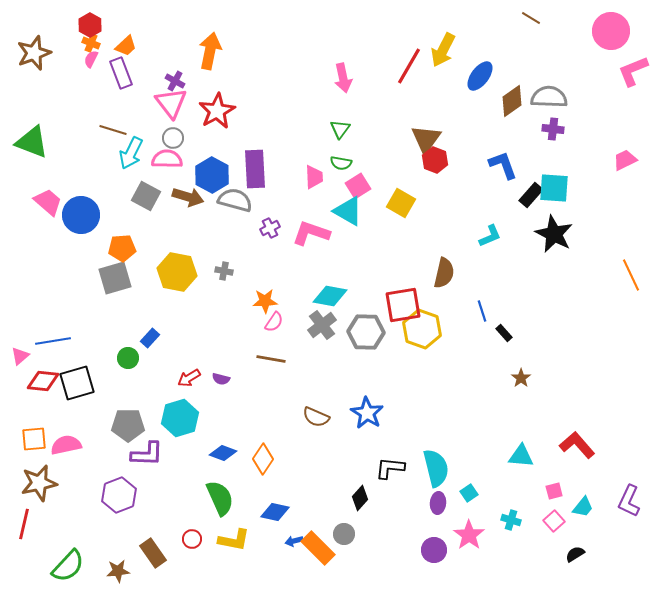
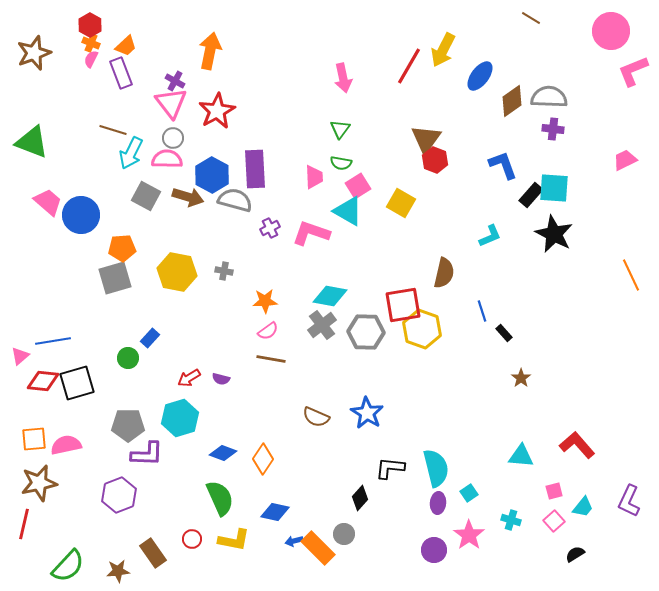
pink semicircle at (274, 322): moved 6 px left, 9 px down; rotated 20 degrees clockwise
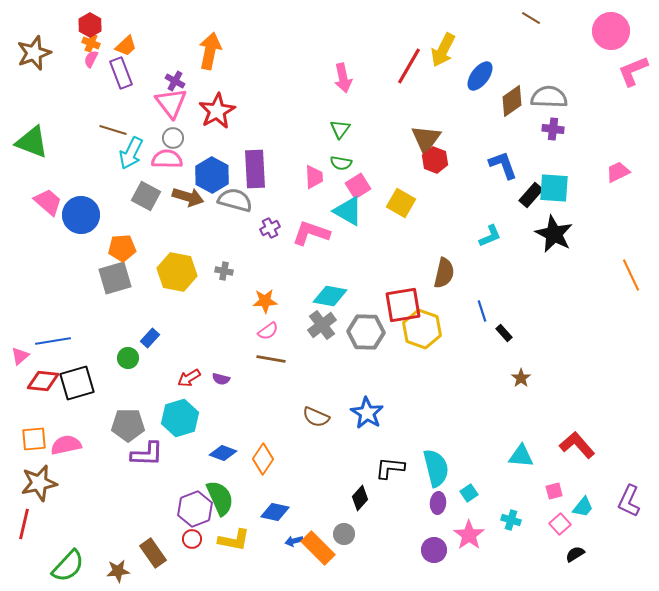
pink trapezoid at (625, 160): moved 7 px left, 12 px down
purple hexagon at (119, 495): moved 76 px right, 14 px down
pink square at (554, 521): moved 6 px right, 3 px down
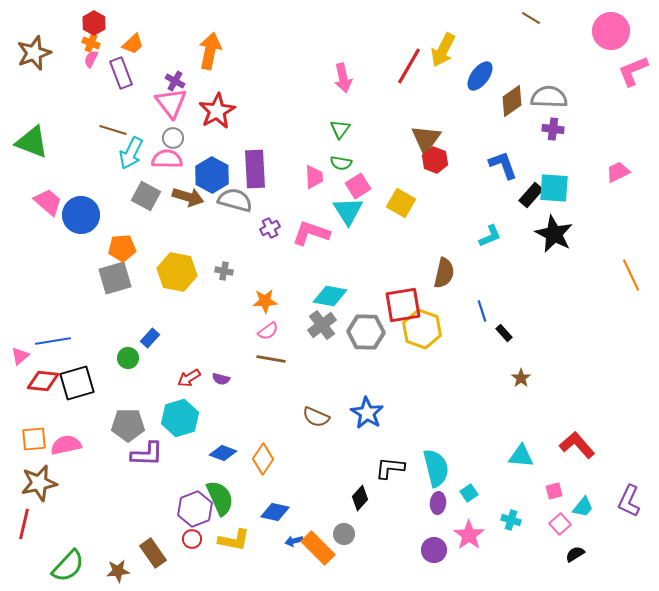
red hexagon at (90, 25): moved 4 px right, 2 px up
orange trapezoid at (126, 46): moved 7 px right, 2 px up
cyan triangle at (348, 211): rotated 28 degrees clockwise
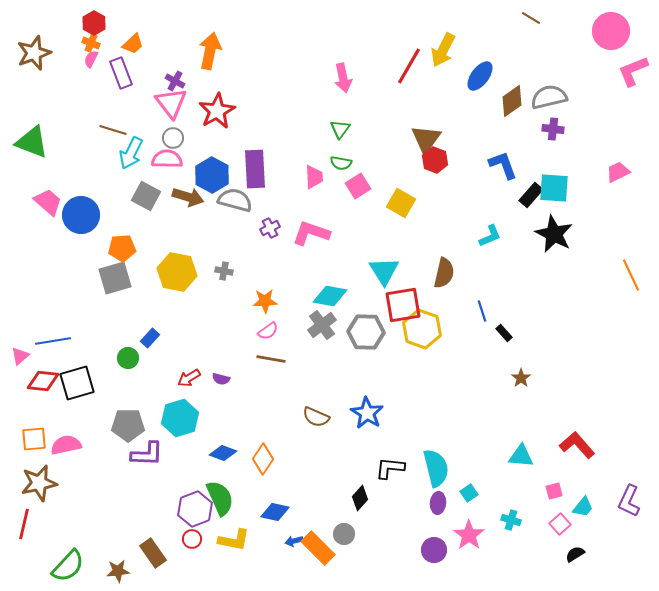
gray semicircle at (549, 97): rotated 15 degrees counterclockwise
cyan triangle at (348, 211): moved 36 px right, 60 px down
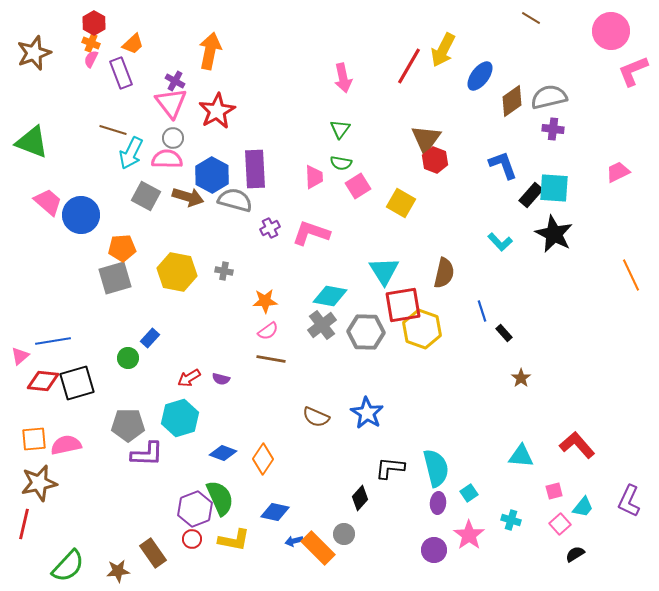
cyan L-shape at (490, 236): moved 10 px right, 6 px down; rotated 70 degrees clockwise
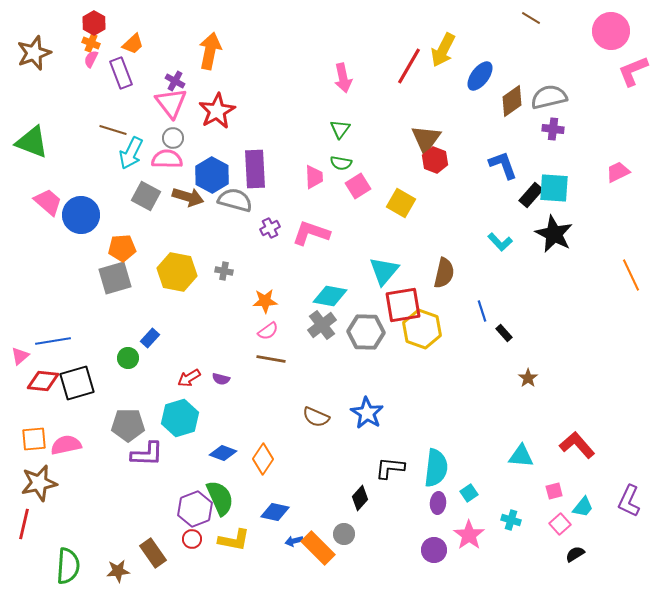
cyan triangle at (384, 271): rotated 12 degrees clockwise
brown star at (521, 378): moved 7 px right
cyan semicircle at (436, 468): rotated 21 degrees clockwise
green semicircle at (68, 566): rotated 39 degrees counterclockwise
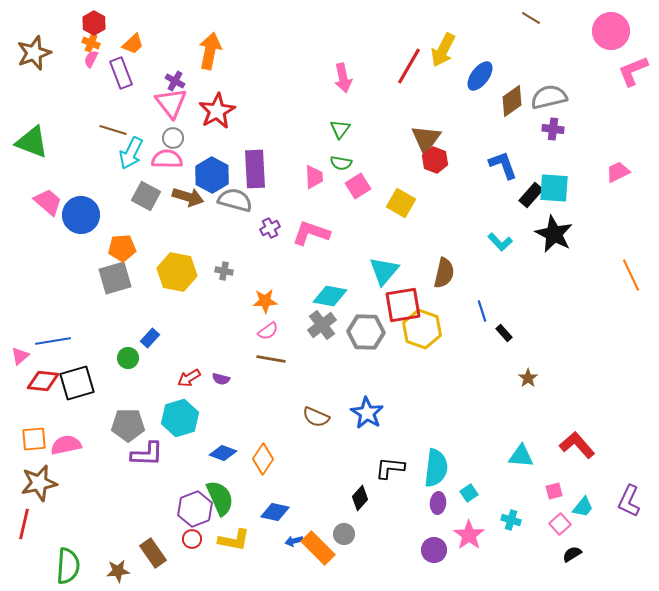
black semicircle at (575, 554): moved 3 px left
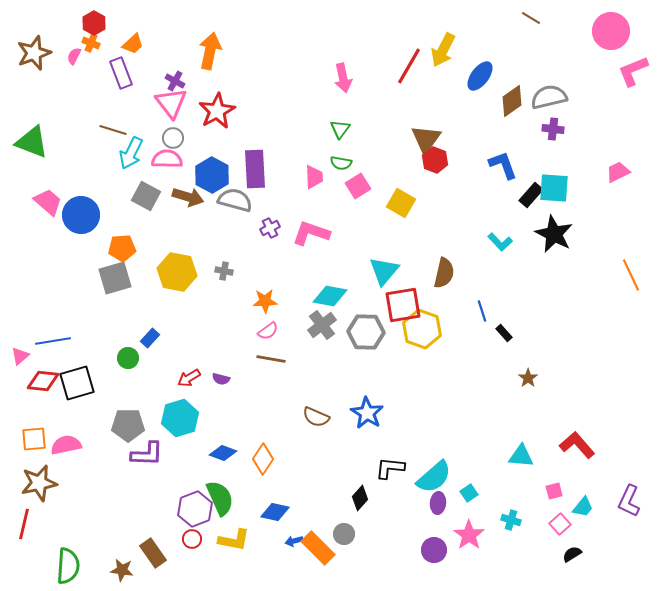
pink semicircle at (91, 59): moved 17 px left, 3 px up
cyan semicircle at (436, 468): moved 2 px left, 9 px down; rotated 42 degrees clockwise
brown star at (118, 571): moved 4 px right, 1 px up; rotated 15 degrees clockwise
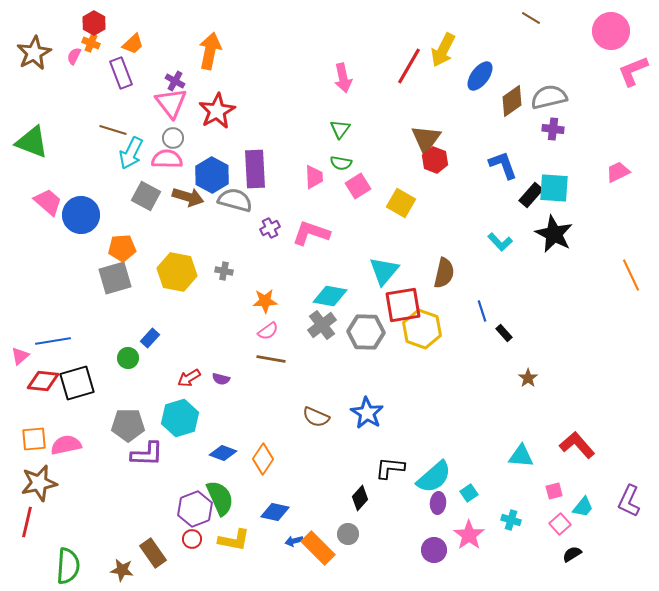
brown star at (34, 53): rotated 8 degrees counterclockwise
red line at (24, 524): moved 3 px right, 2 px up
gray circle at (344, 534): moved 4 px right
